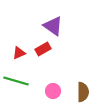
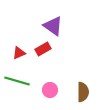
green line: moved 1 px right
pink circle: moved 3 px left, 1 px up
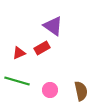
red rectangle: moved 1 px left, 1 px up
brown semicircle: moved 2 px left, 1 px up; rotated 12 degrees counterclockwise
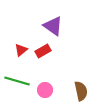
red rectangle: moved 1 px right, 3 px down
red triangle: moved 2 px right, 3 px up; rotated 16 degrees counterclockwise
pink circle: moved 5 px left
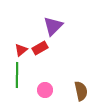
purple triangle: rotated 40 degrees clockwise
red rectangle: moved 3 px left, 3 px up
green line: moved 6 px up; rotated 75 degrees clockwise
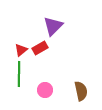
green line: moved 2 px right, 1 px up
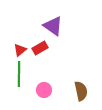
purple triangle: rotated 40 degrees counterclockwise
red triangle: moved 1 px left
pink circle: moved 1 px left
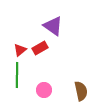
green line: moved 2 px left, 1 px down
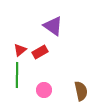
red rectangle: moved 4 px down
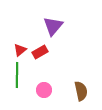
purple triangle: rotated 35 degrees clockwise
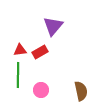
red triangle: rotated 32 degrees clockwise
green line: moved 1 px right
pink circle: moved 3 px left
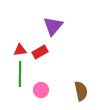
green line: moved 2 px right, 1 px up
